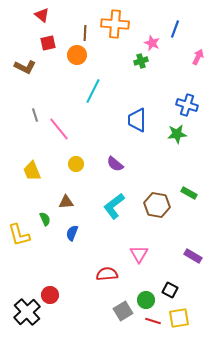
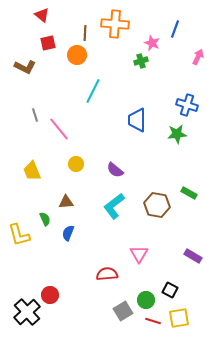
purple semicircle: moved 6 px down
blue semicircle: moved 4 px left
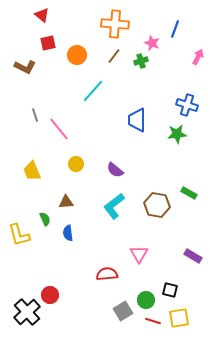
brown line: moved 29 px right, 23 px down; rotated 35 degrees clockwise
cyan line: rotated 15 degrees clockwise
blue semicircle: rotated 28 degrees counterclockwise
black square: rotated 14 degrees counterclockwise
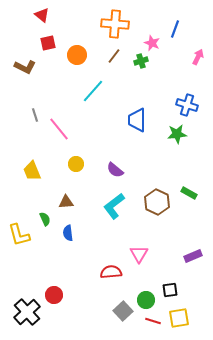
brown hexagon: moved 3 px up; rotated 15 degrees clockwise
purple rectangle: rotated 54 degrees counterclockwise
red semicircle: moved 4 px right, 2 px up
black square: rotated 21 degrees counterclockwise
red circle: moved 4 px right
gray square: rotated 12 degrees counterclockwise
